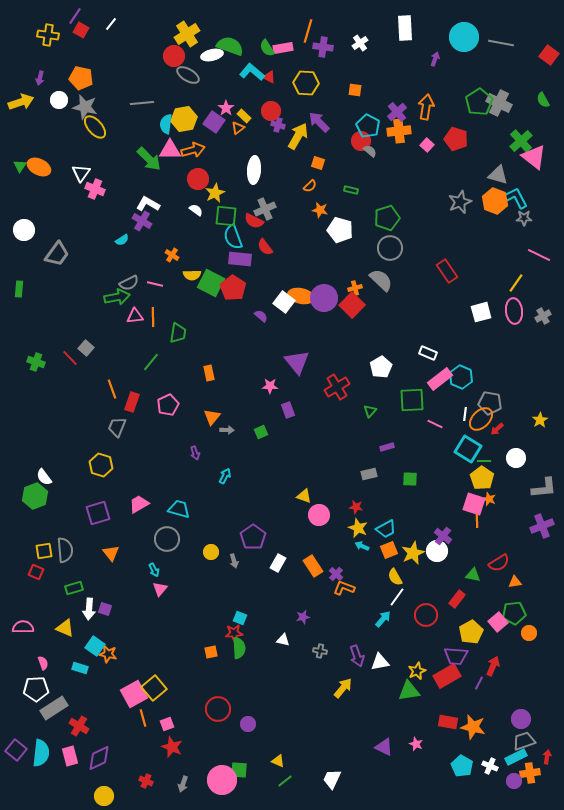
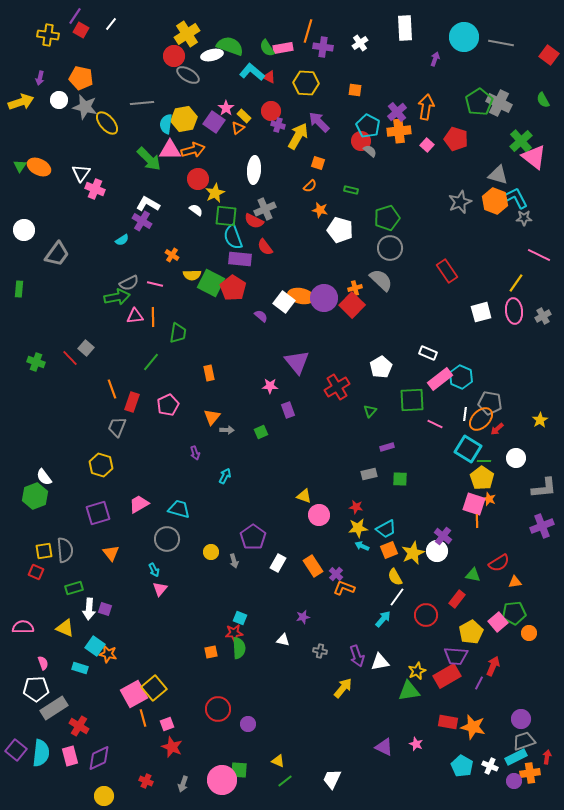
yellow ellipse at (95, 127): moved 12 px right, 4 px up
green square at (410, 479): moved 10 px left
yellow star at (358, 528): rotated 30 degrees counterclockwise
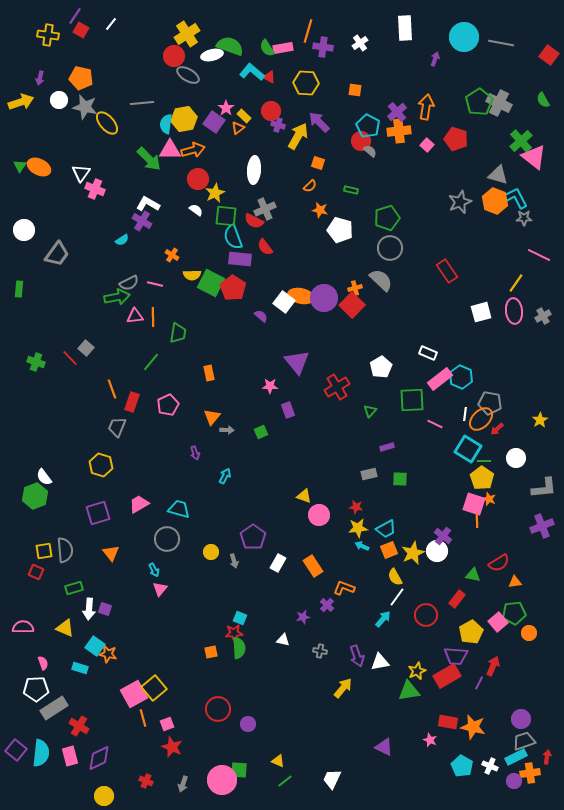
purple cross at (336, 574): moved 9 px left, 31 px down
pink star at (416, 744): moved 14 px right, 4 px up
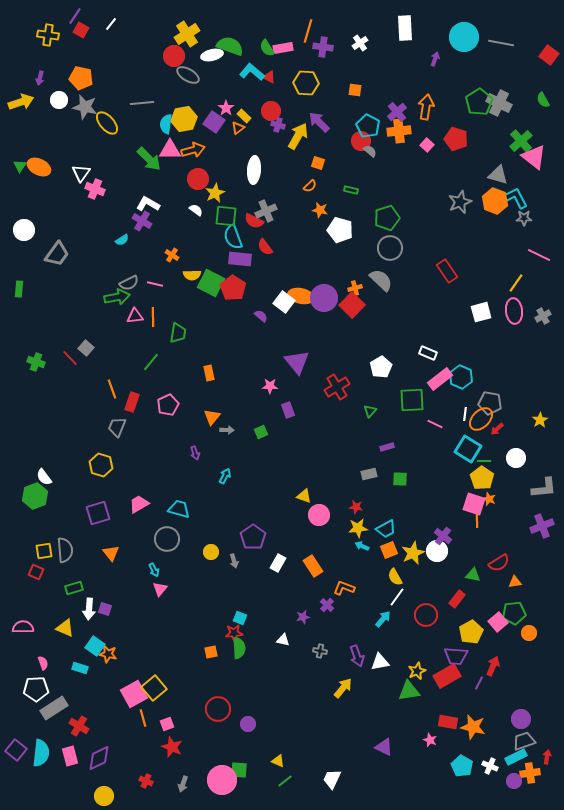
gray cross at (265, 209): moved 1 px right, 2 px down
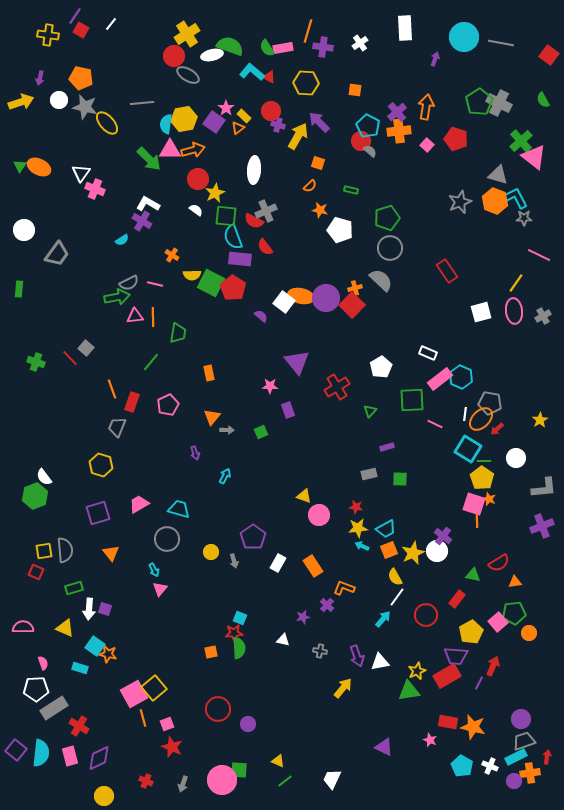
purple circle at (324, 298): moved 2 px right
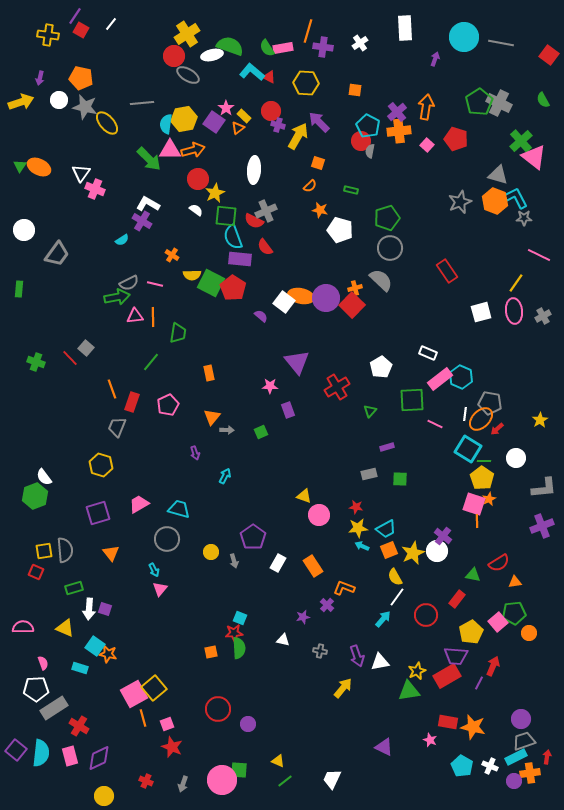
gray semicircle at (370, 151): rotated 120 degrees counterclockwise
orange star at (489, 499): rotated 24 degrees clockwise
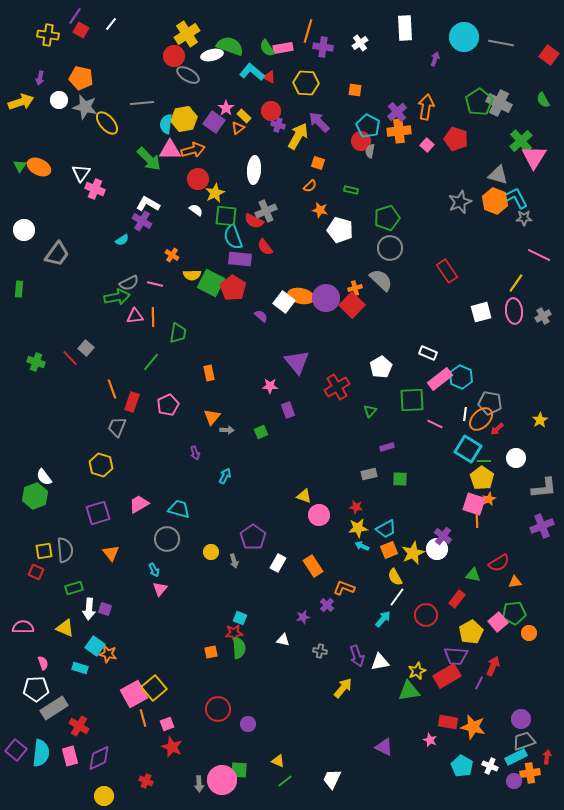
pink triangle at (534, 157): rotated 24 degrees clockwise
white circle at (437, 551): moved 2 px up
gray arrow at (183, 784): moved 16 px right; rotated 21 degrees counterclockwise
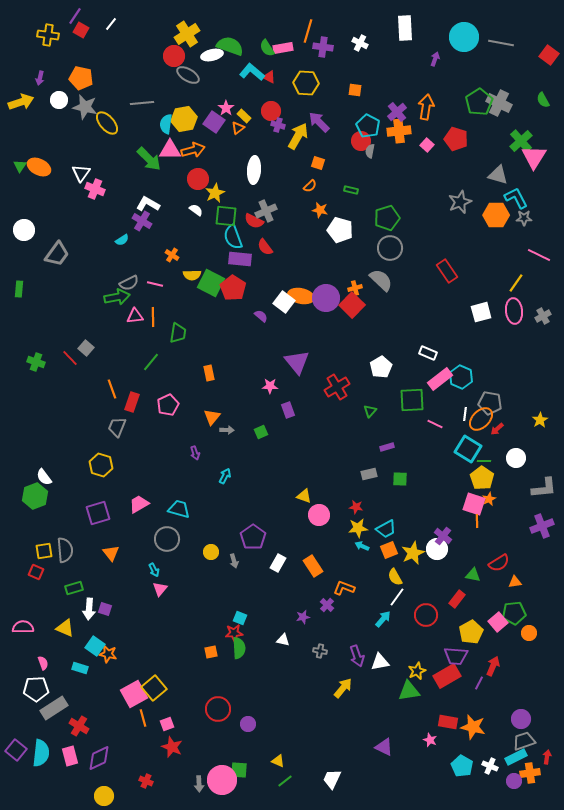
white cross at (360, 43): rotated 28 degrees counterclockwise
orange hexagon at (495, 201): moved 1 px right, 14 px down; rotated 20 degrees counterclockwise
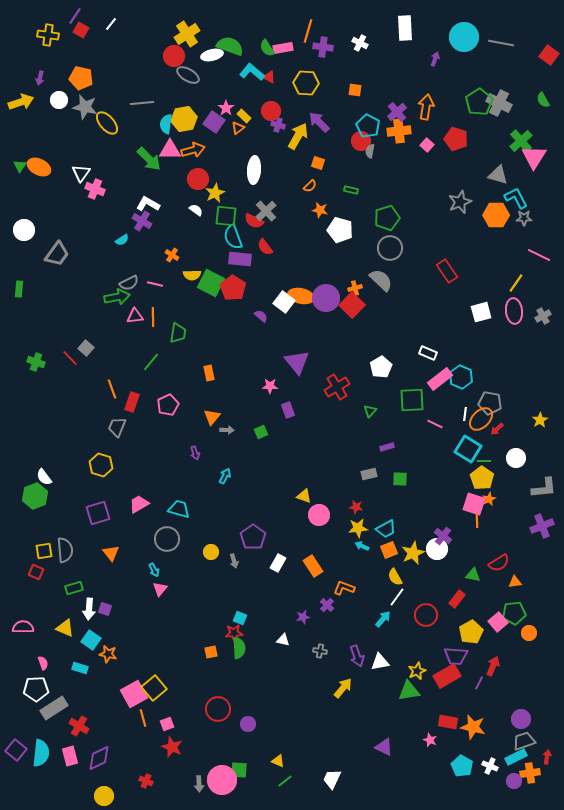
gray cross at (266, 211): rotated 20 degrees counterclockwise
cyan square at (95, 646): moved 4 px left, 6 px up
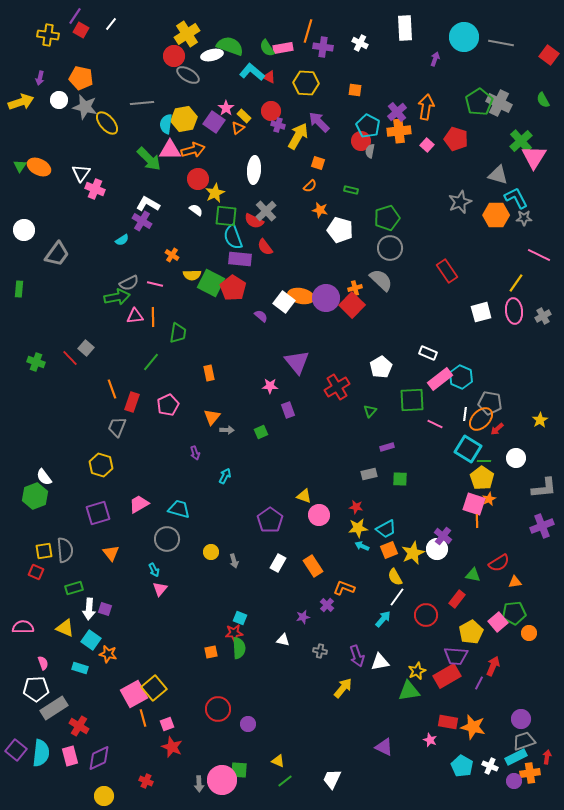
purple pentagon at (253, 537): moved 17 px right, 17 px up
